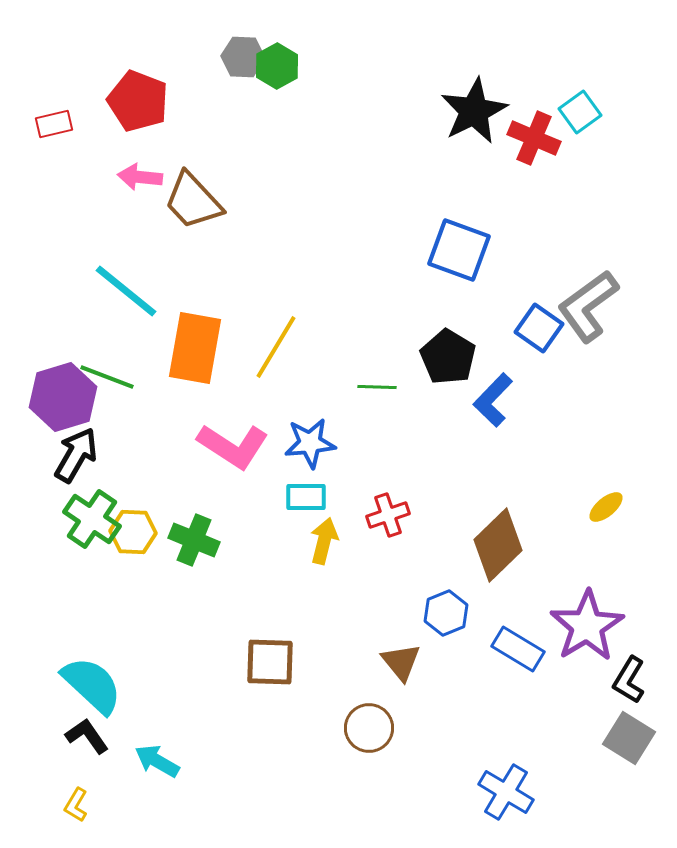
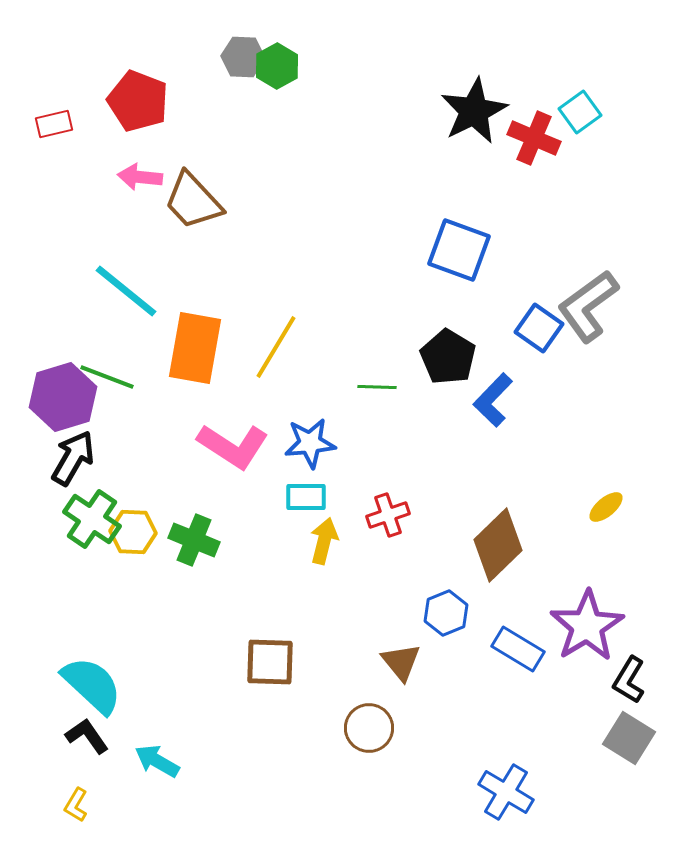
black arrow at (76, 455): moved 3 px left, 3 px down
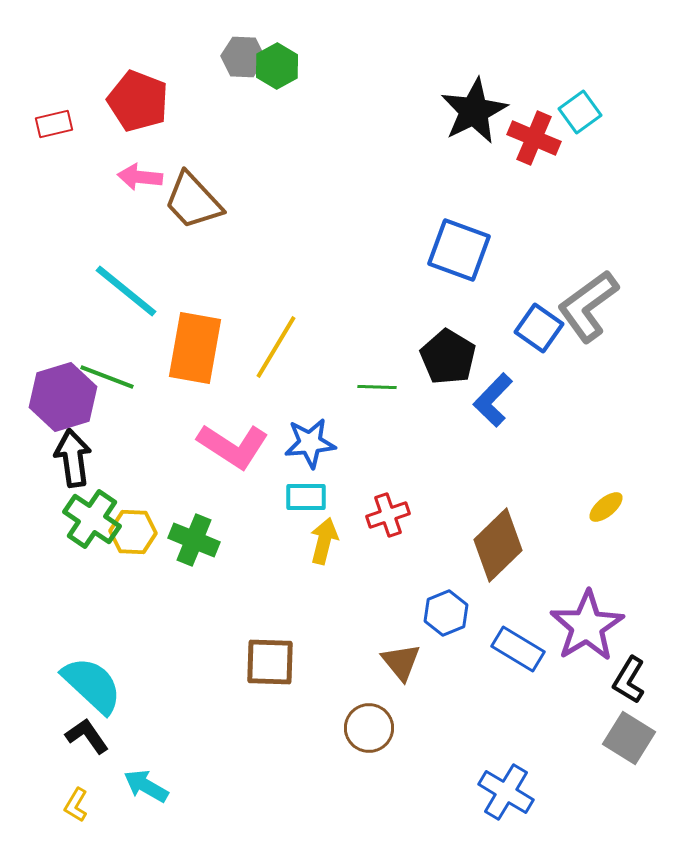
black arrow at (73, 458): rotated 38 degrees counterclockwise
cyan arrow at (157, 761): moved 11 px left, 25 px down
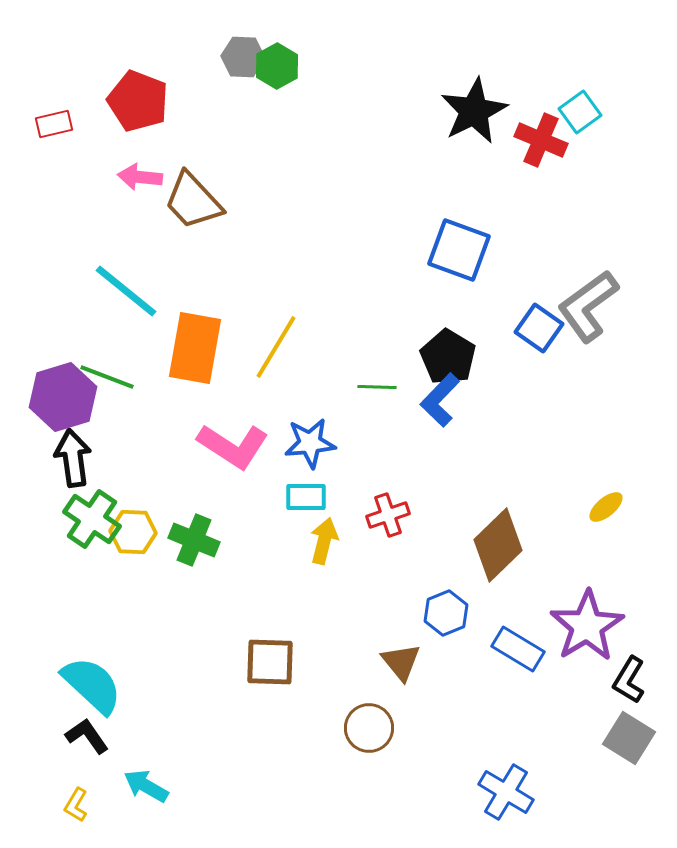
red cross at (534, 138): moved 7 px right, 2 px down
blue L-shape at (493, 400): moved 53 px left
